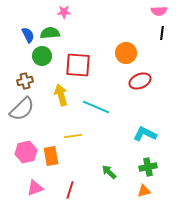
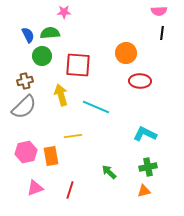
red ellipse: rotated 25 degrees clockwise
gray semicircle: moved 2 px right, 2 px up
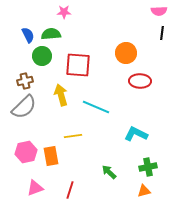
green semicircle: moved 1 px right, 1 px down
cyan L-shape: moved 9 px left
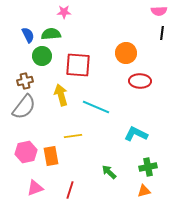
gray semicircle: rotated 8 degrees counterclockwise
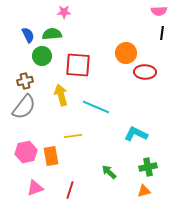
green semicircle: moved 1 px right
red ellipse: moved 5 px right, 9 px up
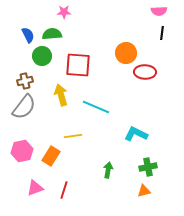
pink hexagon: moved 4 px left, 1 px up
orange rectangle: rotated 42 degrees clockwise
green arrow: moved 1 px left, 2 px up; rotated 56 degrees clockwise
red line: moved 6 px left
